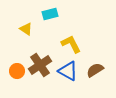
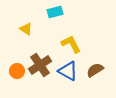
cyan rectangle: moved 5 px right, 2 px up
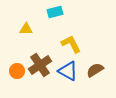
yellow triangle: rotated 32 degrees counterclockwise
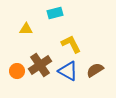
cyan rectangle: moved 1 px down
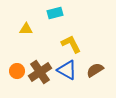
brown cross: moved 7 px down
blue triangle: moved 1 px left, 1 px up
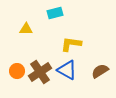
yellow L-shape: rotated 55 degrees counterclockwise
brown semicircle: moved 5 px right, 1 px down
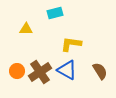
brown semicircle: rotated 90 degrees clockwise
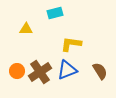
blue triangle: rotated 50 degrees counterclockwise
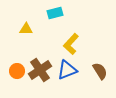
yellow L-shape: rotated 55 degrees counterclockwise
brown cross: moved 2 px up
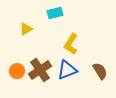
yellow triangle: rotated 32 degrees counterclockwise
yellow L-shape: rotated 10 degrees counterclockwise
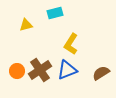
yellow triangle: moved 4 px up; rotated 16 degrees clockwise
brown semicircle: moved 1 px right, 2 px down; rotated 90 degrees counterclockwise
